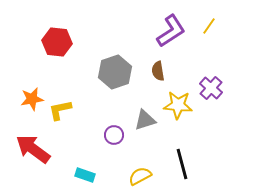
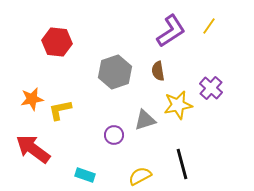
yellow star: rotated 16 degrees counterclockwise
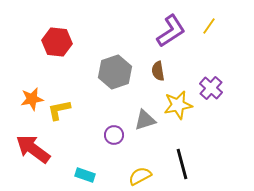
yellow L-shape: moved 1 px left
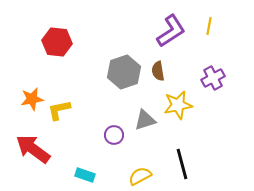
yellow line: rotated 24 degrees counterclockwise
gray hexagon: moved 9 px right
purple cross: moved 2 px right, 10 px up; rotated 20 degrees clockwise
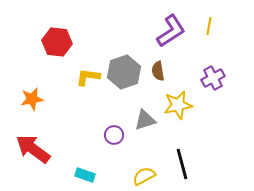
yellow L-shape: moved 29 px right, 33 px up; rotated 20 degrees clockwise
yellow semicircle: moved 4 px right
